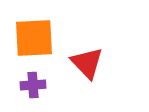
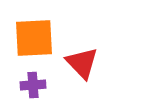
red triangle: moved 5 px left
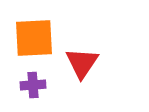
red triangle: rotated 18 degrees clockwise
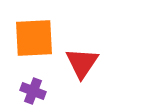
purple cross: moved 6 px down; rotated 25 degrees clockwise
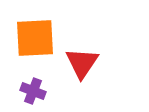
orange square: moved 1 px right
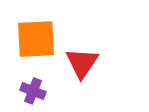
orange square: moved 1 px right, 1 px down
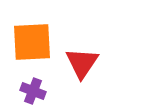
orange square: moved 4 px left, 3 px down
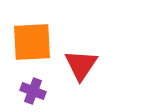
red triangle: moved 1 px left, 2 px down
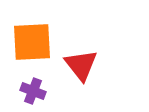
red triangle: rotated 12 degrees counterclockwise
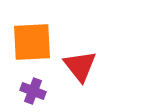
red triangle: moved 1 px left, 1 px down
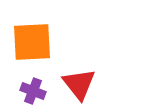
red triangle: moved 1 px left, 18 px down
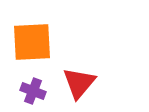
red triangle: moved 1 px up; rotated 18 degrees clockwise
